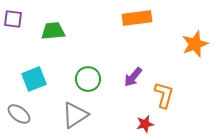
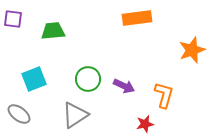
orange star: moved 3 px left, 6 px down
purple arrow: moved 9 px left, 9 px down; rotated 105 degrees counterclockwise
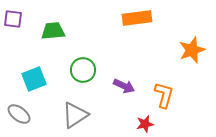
green circle: moved 5 px left, 9 px up
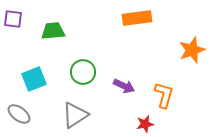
green circle: moved 2 px down
